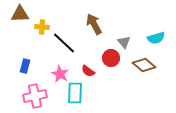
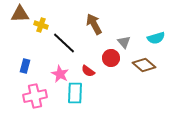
yellow cross: moved 1 px left, 2 px up; rotated 16 degrees clockwise
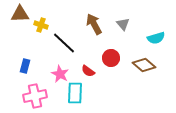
gray triangle: moved 1 px left, 18 px up
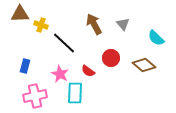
cyan semicircle: rotated 60 degrees clockwise
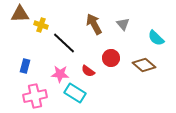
pink star: rotated 24 degrees counterclockwise
cyan rectangle: rotated 60 degrees counterclockwise
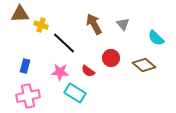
pink star: moved 2 px up
pink cross: moved 7 px left
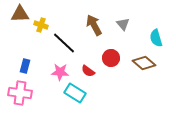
brown arrow: moved 1 px down
cyan semicircle: rotated 30 degrees clockwise
brown diamond: moved 2 px up
pink cross: moved 8 px left, 3 px up; rotated 20 degrees clockwise
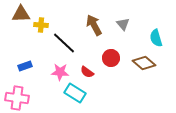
brown triangle: moved 1 px right
yellow cross: rotated 16 degrees counterclockwise
blue rectangle: rotated 56 degrees clockwise
red semicircle: moved 1 px left, 1 px down
pink cross: moved 3 px left, 5 px down
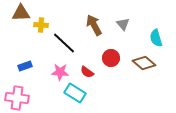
brown triangle: moved 1 px up
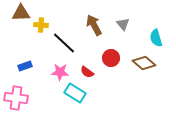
pink cross: moved 1 px left
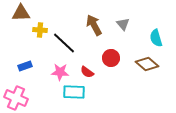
yellow cross: moved 1 px left, 5 px down
brown diamond: moved 3 px right, 1 px down
cyan rectangle: moved 1 px left, 1 px up; rotated 30 degrees counterclockwise
pink cross: rotated 15 degrees clockwise
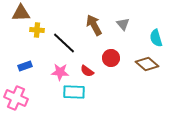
yellow cross: moved 3 px left
red semicircle: moved 1 px up
